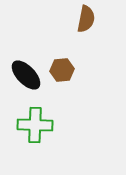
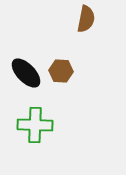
brown hexagon: moved 1 px left, 1 px down; rotated 10 degrees clockwise
black ellipse: moved 2 px up
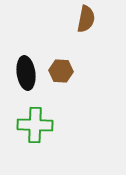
black ellipse: rotated 36 degrees clockwise
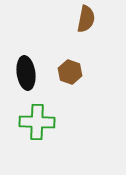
brown hexagon: moved 9 px right, 1 px down; rotated 15 degrees clockwise
green cross: moved 2 px right, 3 px up
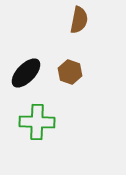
brown semicircle: moved 7 px left, 1 px down
black ellipse: rotated 52 degrees clockwise
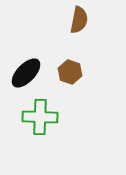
green cross: moved 3 px right, 5 px up
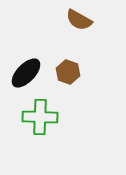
brown semicircle: rotated 108 degrees clockwise
brown hexagon: moved 2 px left
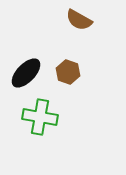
green cross: rotated 8 degrees clockwise
